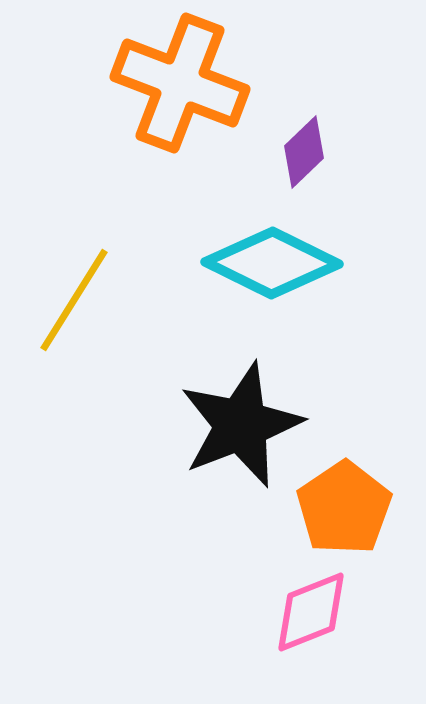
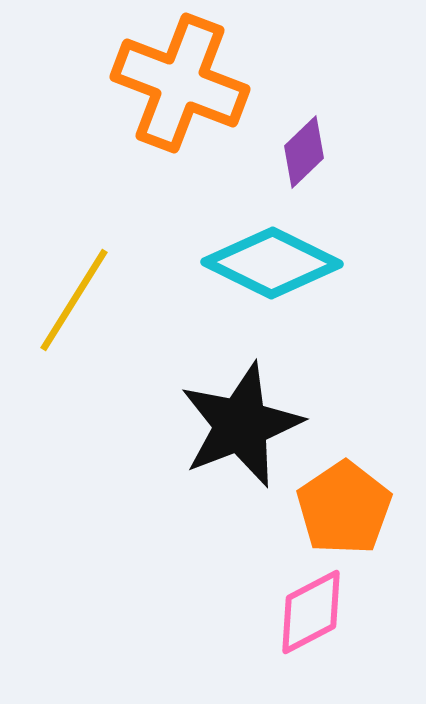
pink diamond: rotated 6 degrees counterclockwise
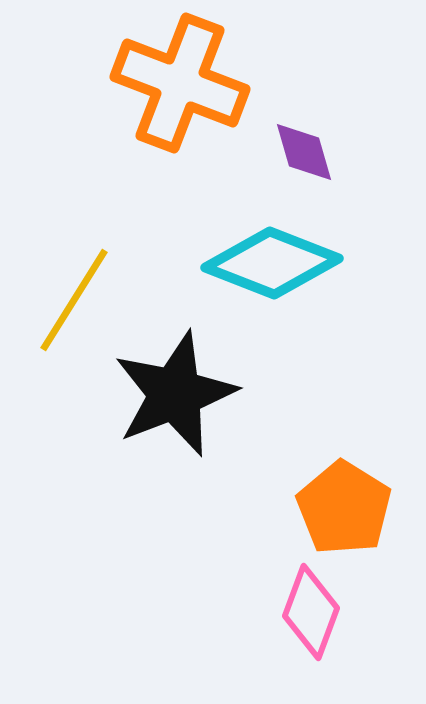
purple diamond: rotated 62 degrees counterclockwise
cyan diamond: rotated 5 degrees counterclockwise
black star: moved 66 px left, 31 px up
orange pentagon: rotated 6 degrees counterclockwise
pink diamond: rotated 42 degrees counterclockwise
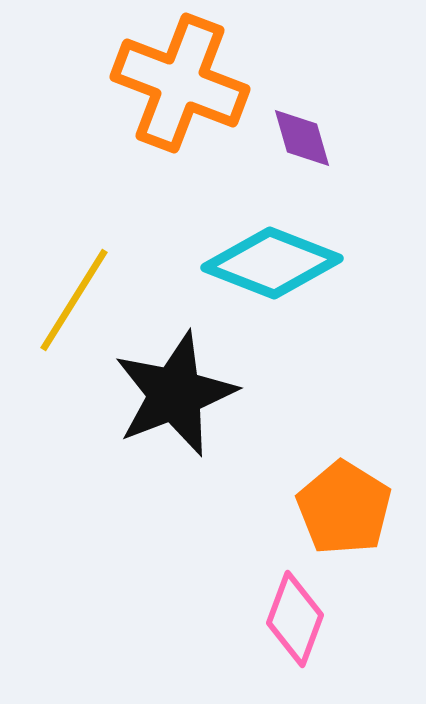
purple diamond: moved 2 px left, 14 px up
pink diamond: moved 16 px left, 7 px down
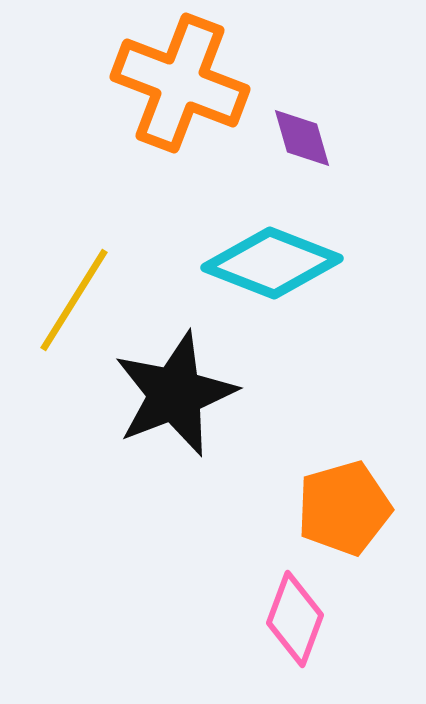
orange pentagon: rotated 24 degrees clockwise
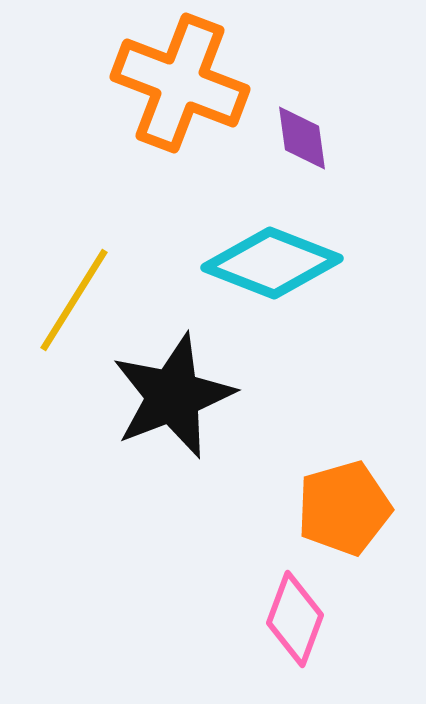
purple diamond: rotated 8 degrees clockwise
black star: moved 2 px left, 2 px down
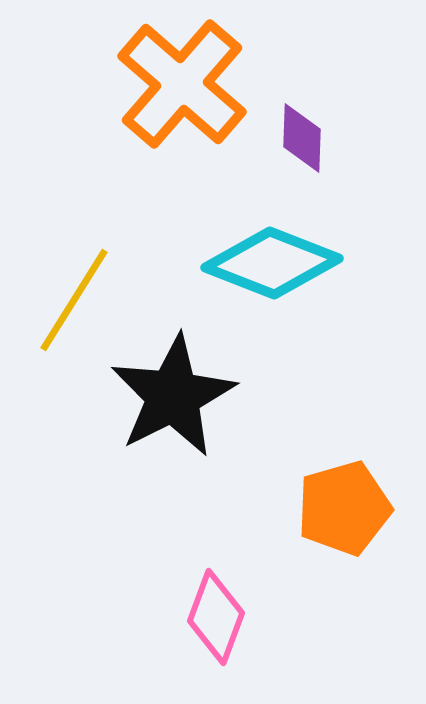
orange cross: moved 2 px right, 1 px down; rotated 20 degrees clockwise
purple diamond: rotated 10 degrees clockwise
black star: rotated 6 degrees counterclockwise
pink diamond: moved 79 px left, 2 px up
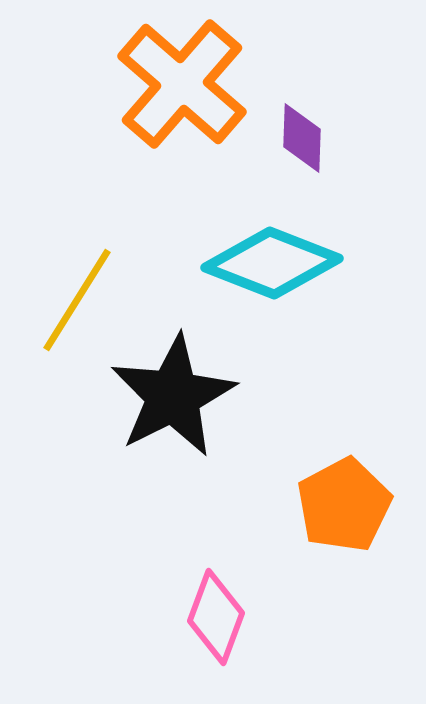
yellow line: moved 3 px right
orange pentagon: moved 3 px up; rotated 12 degrees counterclockwise
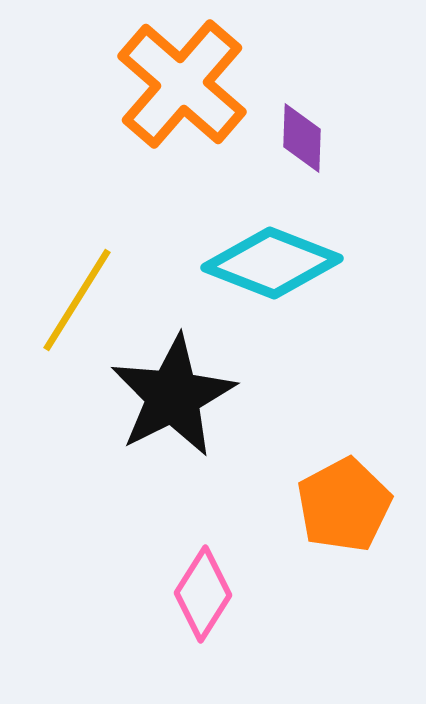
pink diamond: moved 13 px left, 23 px up; rotated 12 degrees clockwise
